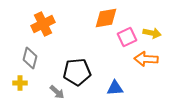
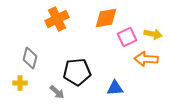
orange cross: moved 14 px right, 5 px up
yellow arrow: moved 1 px right, 1 px down
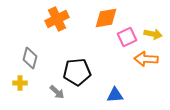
blue triangle: moved 7 px down
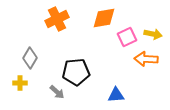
orange diamond: moved 2 px left
gray diamond: rotated 15 degrees clockwise
black pentagon: moved 1 px left
blue triangle: moved 1 px right
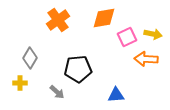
orange cross: moved 1 px right, 1 px down; rotated 10 degrees counterclockwise
black pentagon: moved 2 px right, 3 px up
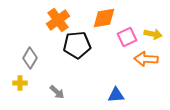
black pentagon: moved 1 px left, 24 px up
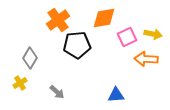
yellow cross: rotated 32 degrees counterclockwise
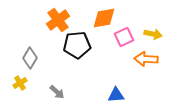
pink square: moved 3 px left
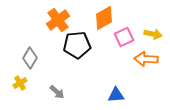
orange diamond: rotated 20 degrees counterclockwise
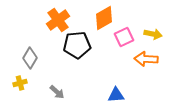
yellow cross: rotated 16 degrees clockwise
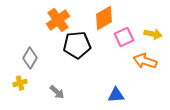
orange arrow: moved 1 px left, 2 px down; rotated 15 degrees clockwise
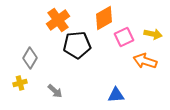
gray arrow: moved 2 px left, 1 px up
